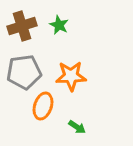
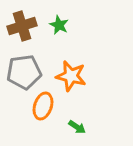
orange star: rotated 16 degrees clockwise
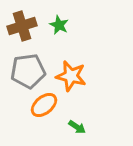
gray pentagon: moved 4 px right, 1 px up
orange ellipse: moved 1 px right, 1 px up; rotated 32 degrees clockwise
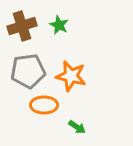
orange ellipse: rotated 40 degrees clockwise
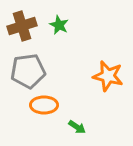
orange star: moved 37 px right
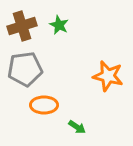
gray pentagon: moved 3 px left, 2 px up
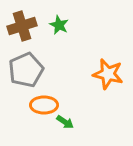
gray pentagon: moved 1 px right, 1 px down; rotated 16 degrees counterclockwise
orange star: moved 2 px up
green arrow: moved 12 px left, 5 px up
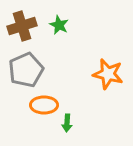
green arrow: moved 2 px right, 1 px down; rotated 60 degrees clockwise
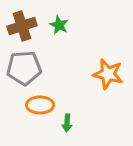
gray pentagon: moved 2 px left, 2 px up; rotated 20 degrees clockwise
orange ellipse: moved 4 px left
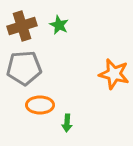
orange star: moved 6 px right
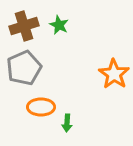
brown cross: moved 2 px right
gray pentagon: rotated 20 degrees counterclockwise
orange star: rotated 20 degrees clockwise
orange ellipse: moved 1 px right, 2 px down
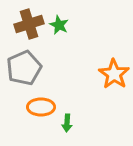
brown cross: moved 5 px right, 2 px up
